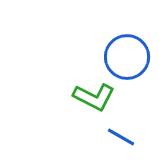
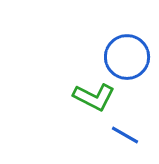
blue line: moved 4 px right, 2 px up
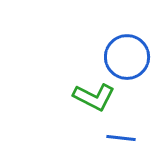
blue line: moved 4 px left, 3 px down; rotated 24 degrees counterclockwise
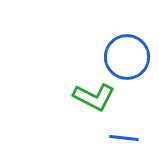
blue line: moved 3 px right
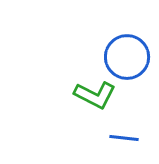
green L-shape: moved 1 px right, 2 px up
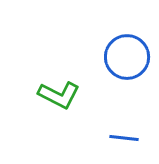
green L-shape: moved 36 px left
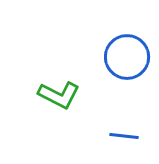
blue line: moved 2 px up
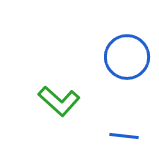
green L-shape: moved 6 px down; rotated 15 degrees clockwise
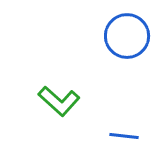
blue circle: moved 21 px up
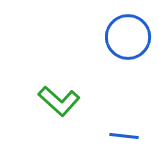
blue circle: moved 1 px right, 1 px down
